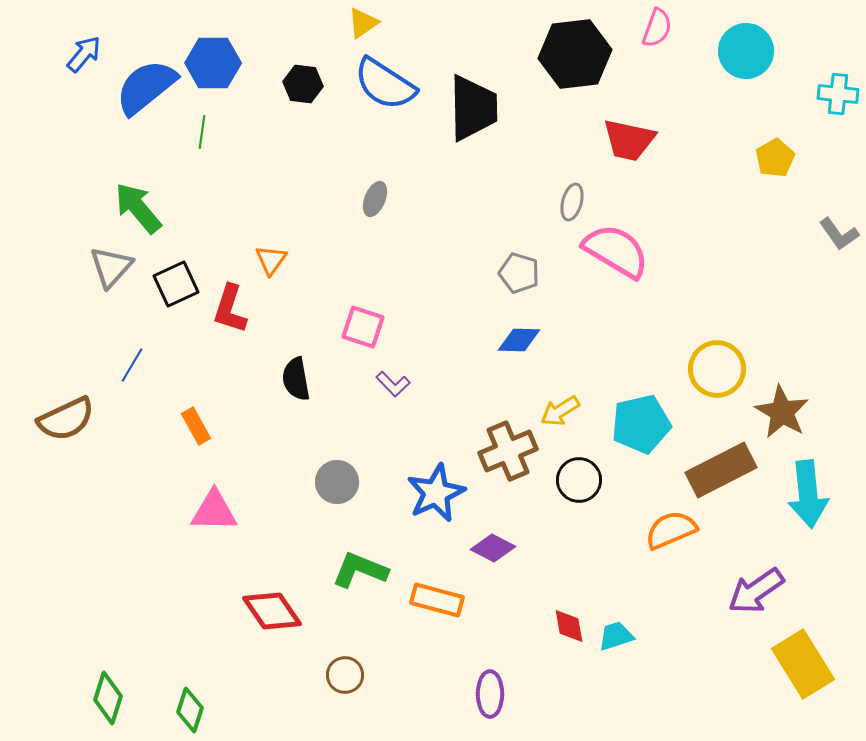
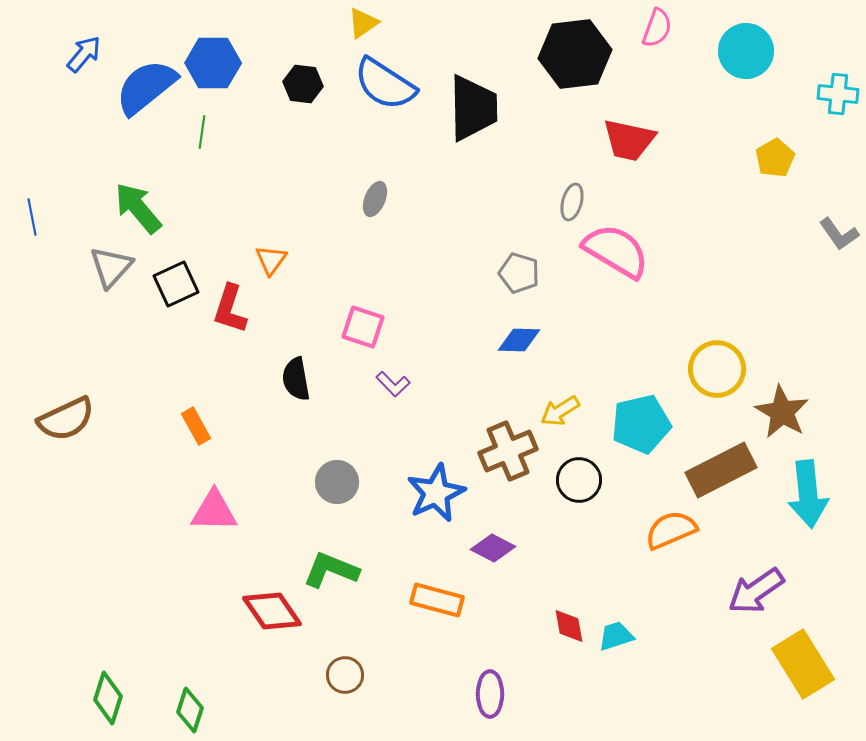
blue line at (132, 365): moved 100 px left, 148 px up; rotated 42 degrees counterclockwise
green L-shape at (360, 570): moved 29 px left
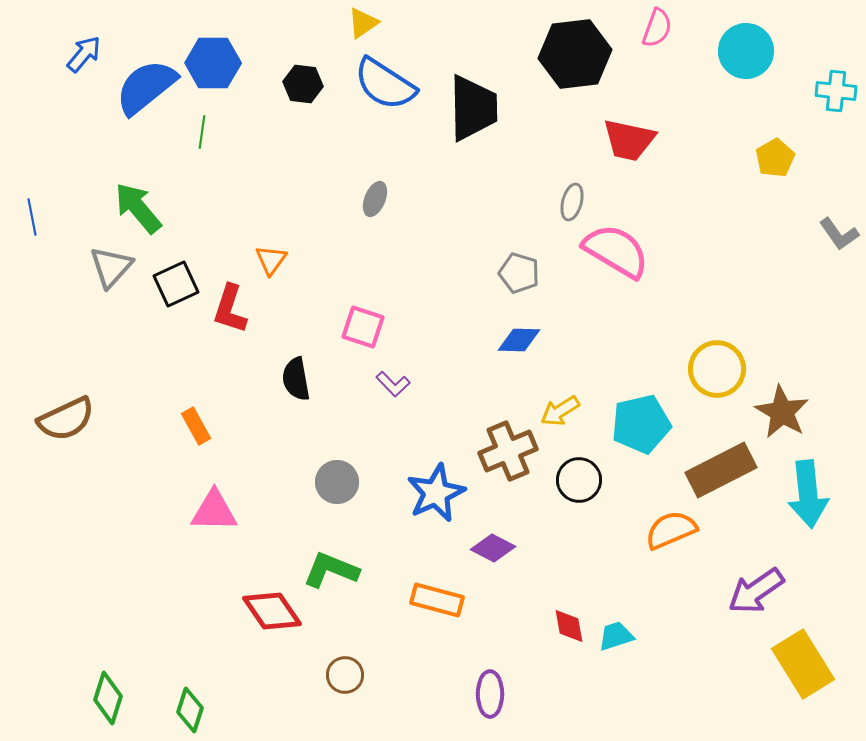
cyan cross at (838, 94): moved 2 px left, 3 px up
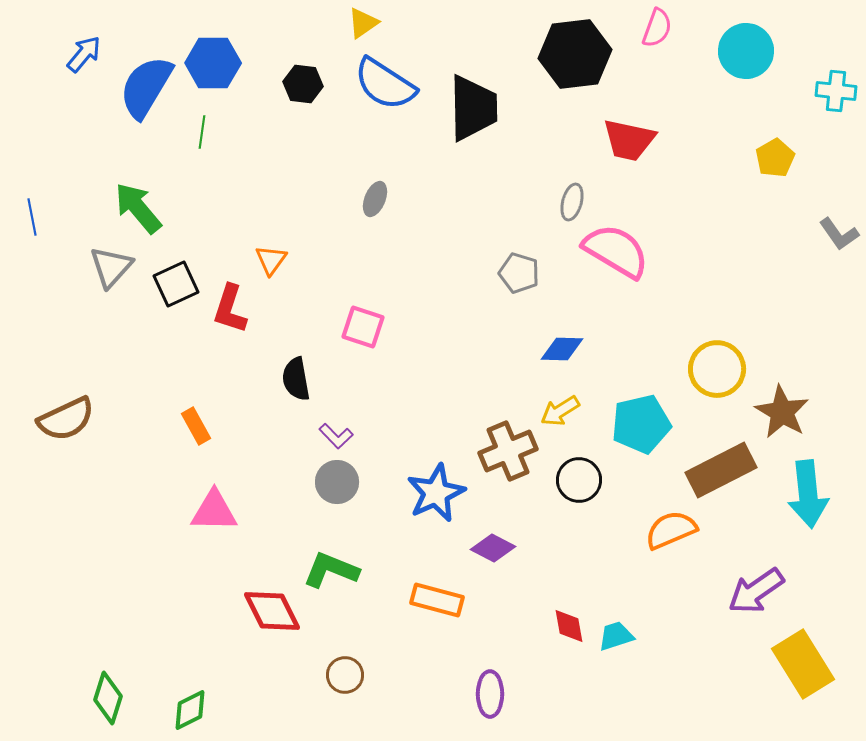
blue semicircle at (146, 87): rotated 20 degrees counterclockwise
blue diamond at (519, 340): moved 43 px right, 9 px down
purple L-shape at (393, 384): moved 57 px left, 52 px down
red diamond at (272, 611): rotated 8 degrees clockwise
green diamond at (190, 710): rotated 45 degrees clockwise
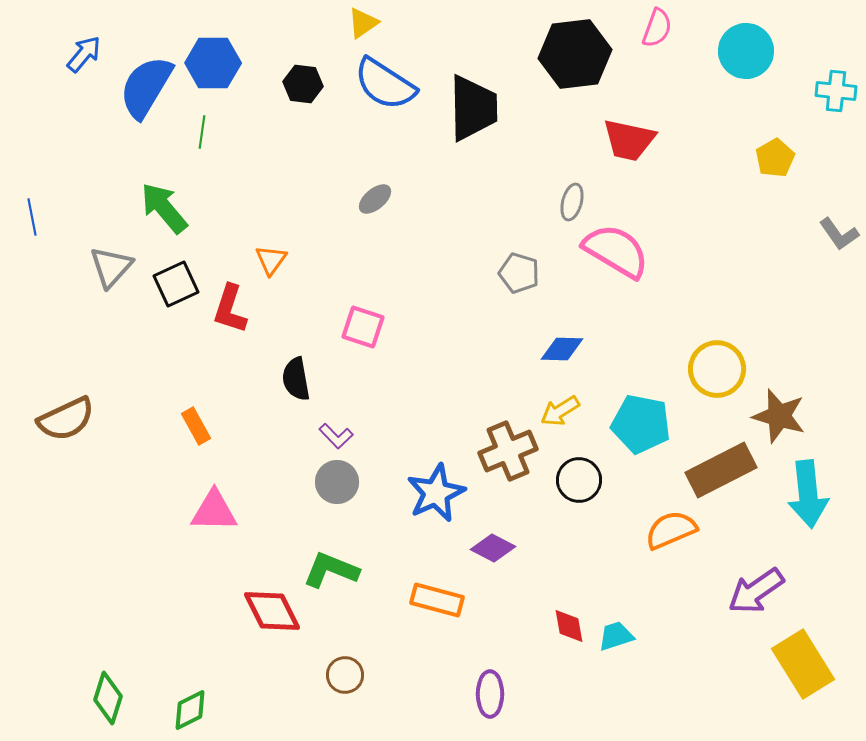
gray ellipse at (375, 199): rotated 28 degrees clockwise
green arrow at (138, 208): moved 26 px right
brown star at (782, 412): moved 3 px left, 4 px down; rotated 14 degrees counterclockwise
cyan pentagon at (641, 424): rotated 24 degrees clockwise
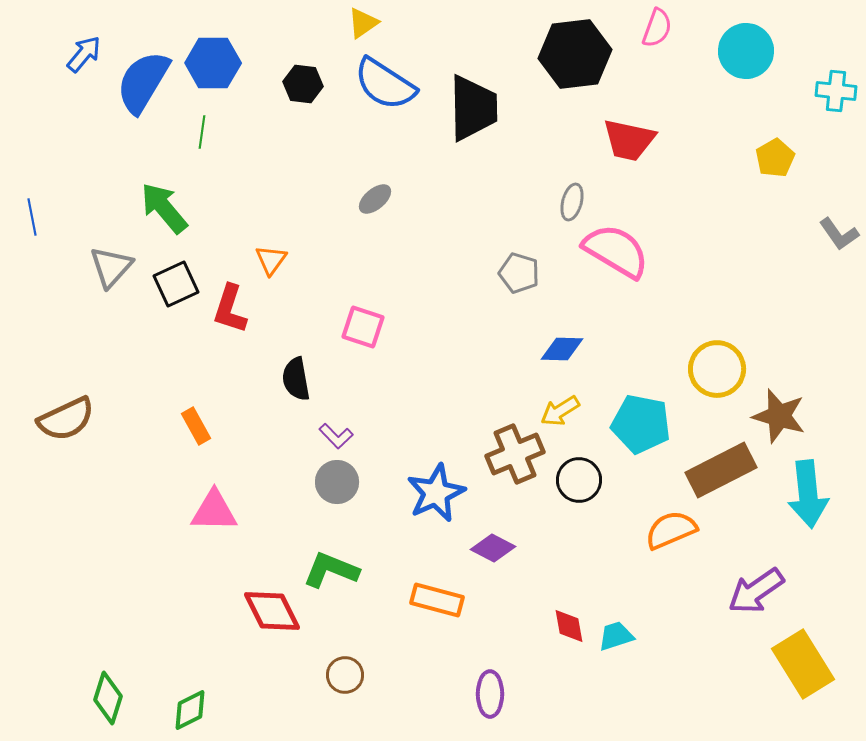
blue semicircle at (146, 87): moved 3 px left, 5 px up
brown cross at (508, 451): moved 7 px right, 3 px down
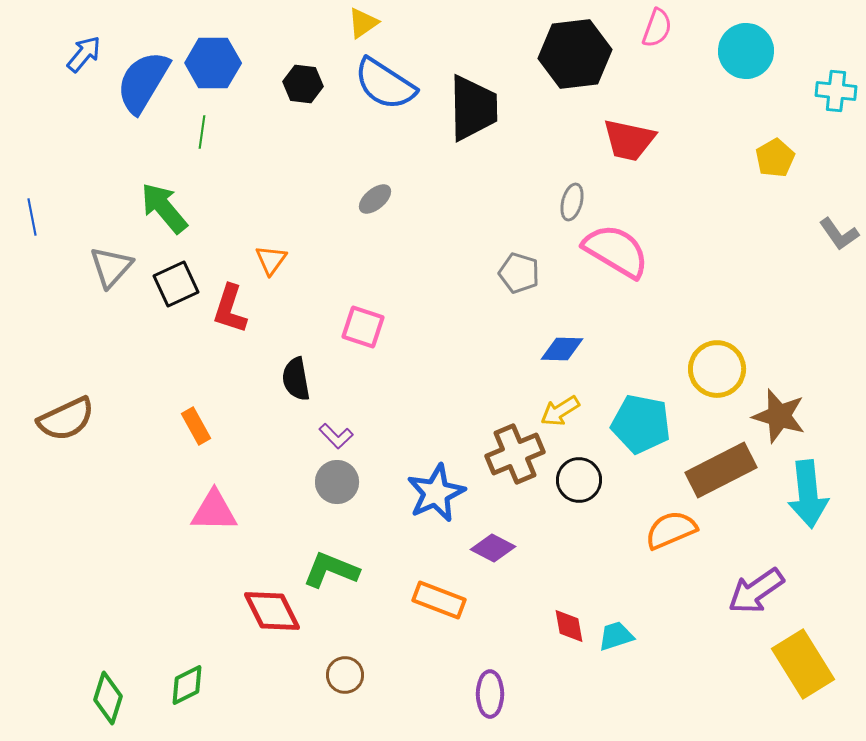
orange rectangle at (437, 600): moved 2 px right; rotated 6 degrees clockwise
green diamond at (190, 710): moved 3 px left, 25 px up
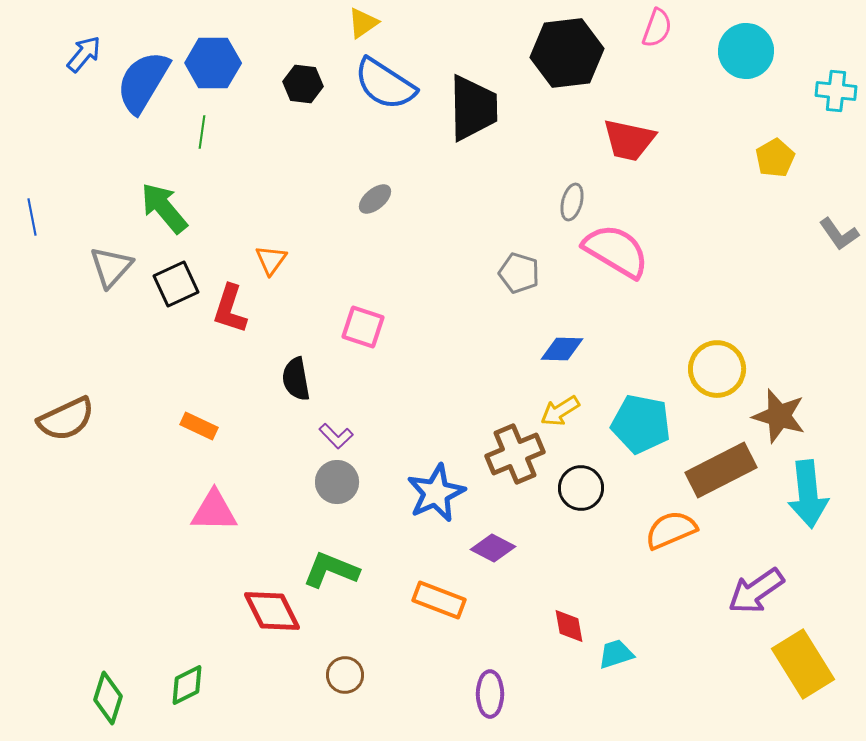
black hexagon at (575, 54): moved 8 px left, 1 px up
orange rectangle at (196, 426): moved 3 px right; rotated 36 degrees counterclockwise
black circle at (579, 480): moved 2 px right, 8 px down
cyan trapezoid at (616, 636): moved 18 px down
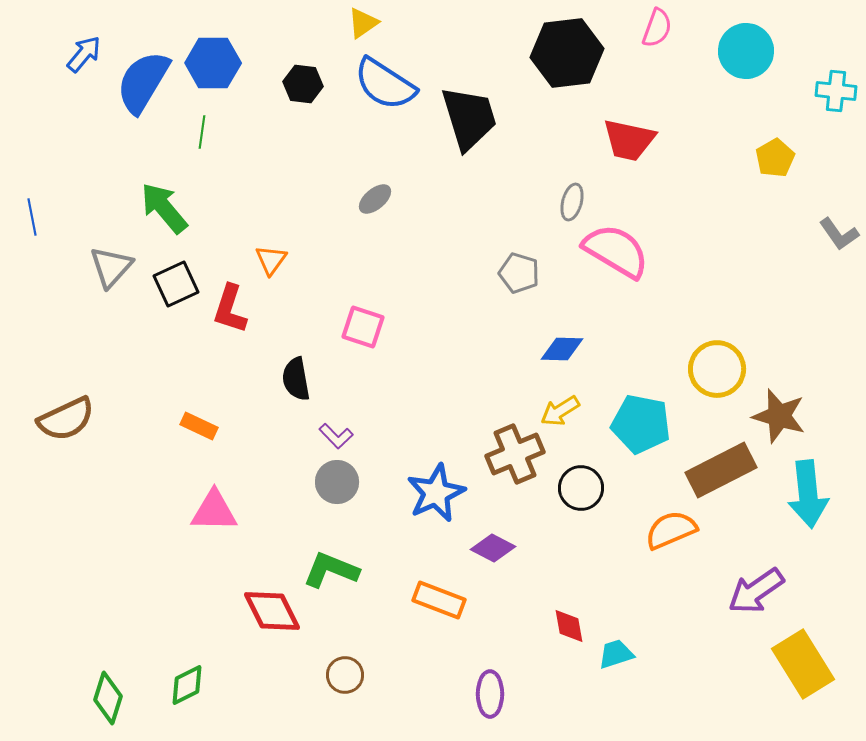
black trapezoid at (473, 108): moved 4 px left, 10 px down; rotated 16 degrees counterclockwise
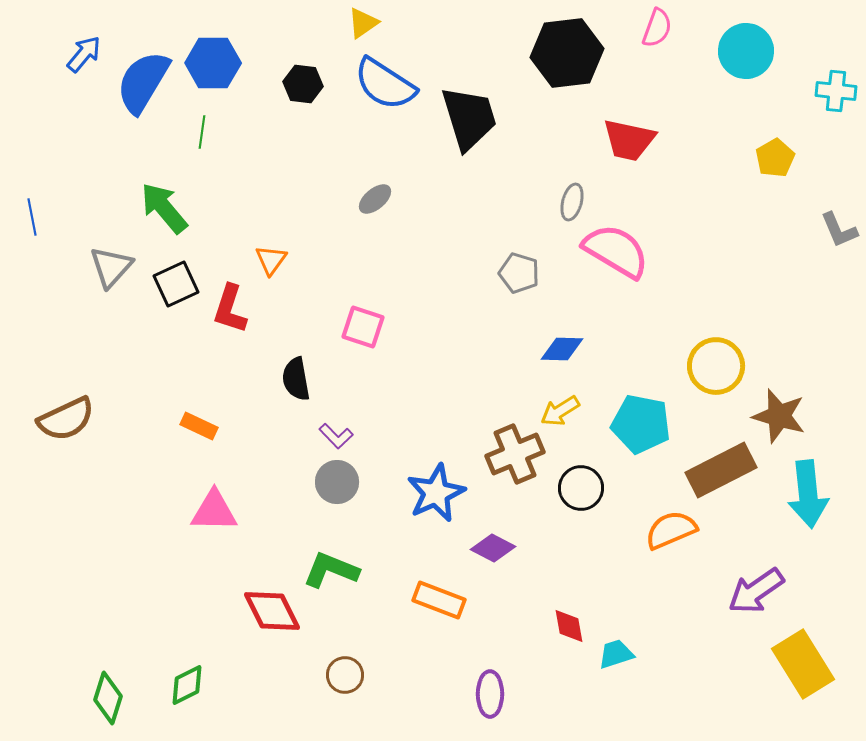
gray L-shape at (839, 234): moved 4 px up; rotated 12 degrees clockwise
yellow circle at (717, 369): moved 1 px left, 3 px up
